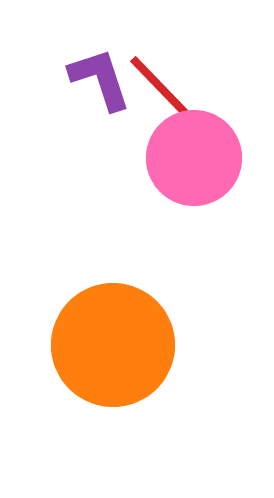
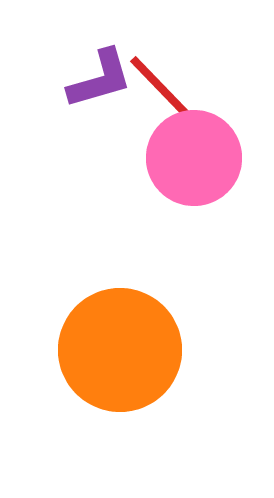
purple L-shape: rotated 92 degrees clockwise
orange circle: moved 7 px right, 5 px down
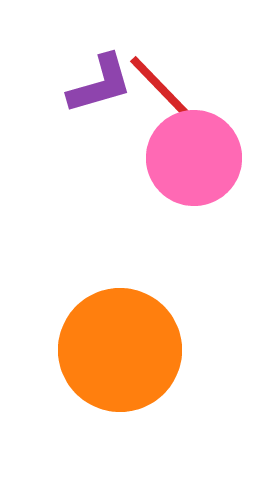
purple L-shape: moved 5 px down
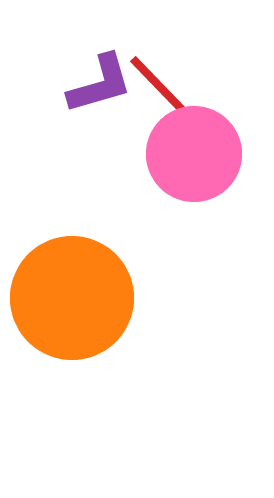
pink circle: moved 4 px up
orange circle: moved 48 px left, 52 px up
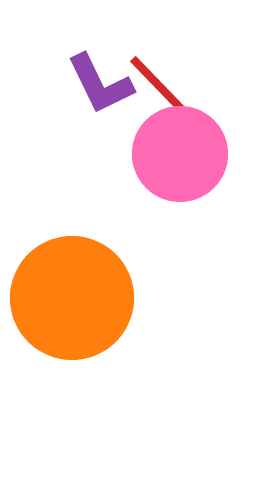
purple L-shape: rotated 80 degrees clockwise
pink circle: moved 14 px left
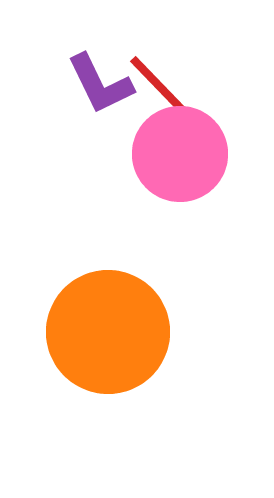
orange circle: moved 36 px right, 34 px down
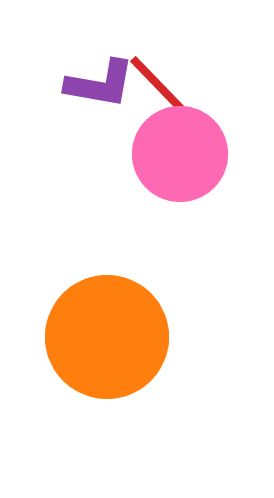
purple L-shape: rotated 54 degrees counterclockwise
orange circle: moved 1 px left, 5 px down
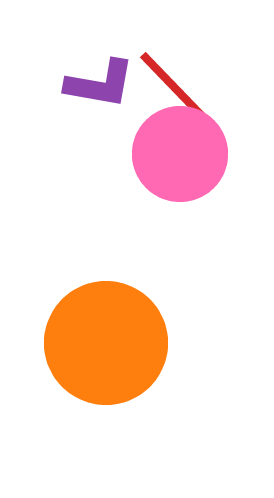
red line: moved 10 px right, 4 px up
orange circle: moved 1 px left, 6 px down
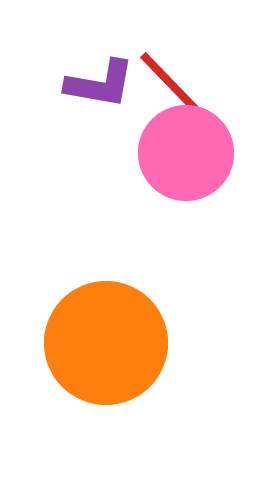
pink circle: moved 6 px right, 1 px up
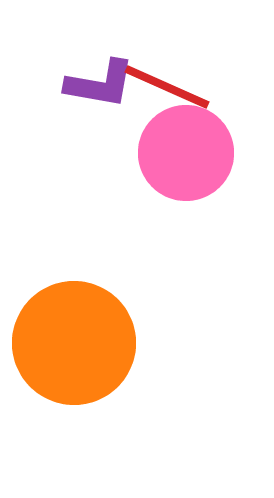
red line: moved 7 px left; rotated 22 degrees counterclockwise
orange circle: moved 32 px left
